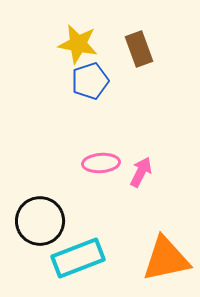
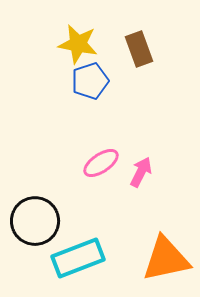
pink ellipse: rotated 30 degrees counterclockwise
black circle: moved 5 px left
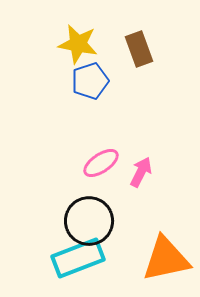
black circle: moved 54 px right
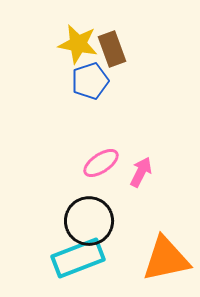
brown rectangle: moved 27 px left
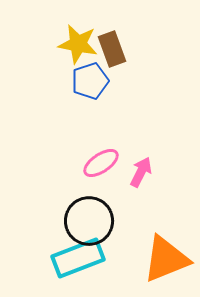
orange triangle: rotated 10 degrees counterclockwise
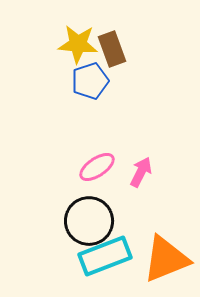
yellow star: rotated 6 degrees counterclockwise
pink ellipse: moved 4 px left, 4 px down
cyan rectangle: moved 27 px right, 2 px up
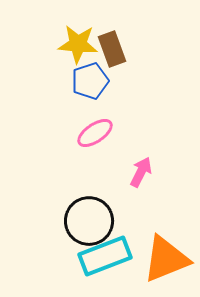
pink ellipse: moved 2 px left, 34 px up
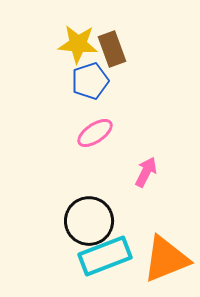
pink arrow: moved 5 px right
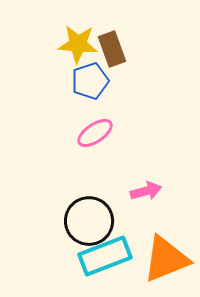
pink arrow: moved 19 px down; rotated 48 degrees clockwise
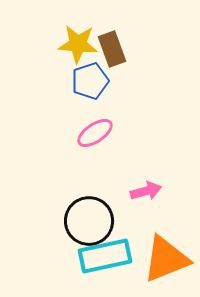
cyan rectangle: rotated 9 degrees clockwise
